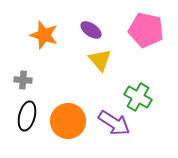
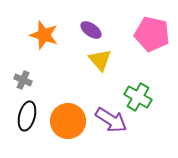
pink pentagon: moved 6 px right, 4 px down
gray cross: rotated 18 degrees clockwise
purple arrow: moved 3 px left, 3 px up
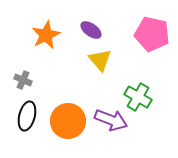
orange star: moved 2 px right; rotated 28 degrees clockwise
purple arrow: rotated 12 degrees counterclockwise
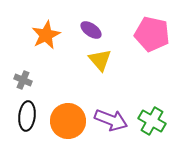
green cross: moved 14 px right, 24 px down
black ellipse: rotated 8 degrees counterclockwise
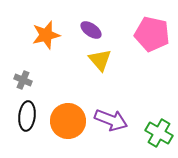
orange star: rotated 12 degrees clockwise
green cross: moved 7 px right, 12 px down
